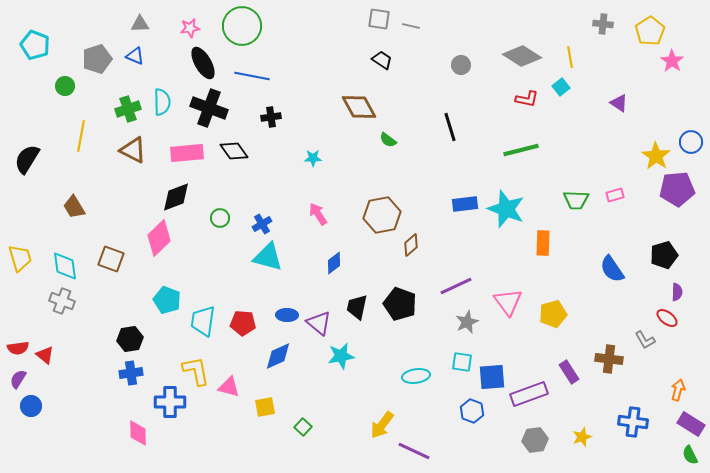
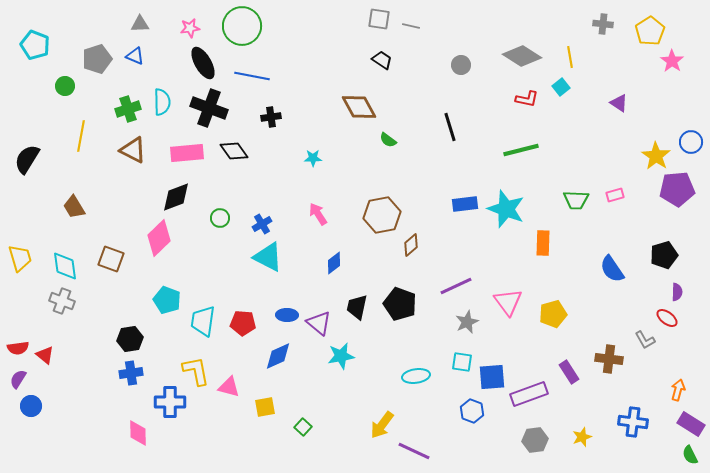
cyan triangle at (268, 257): rotated 12 degrees clockwise
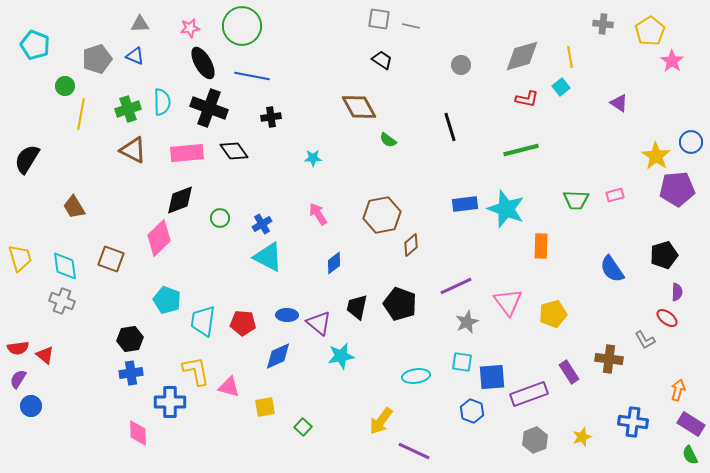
gray diamond at (522, 56): rotated 48 degrees counterclockwise
yellow line at (81, 136): moved 22 px up
black diamond at (176, 197): moved 4 px right, 3 px down
orange rectangle at (543, 243): moved 2 px left, 3 px down
yellow arrow at (382, 425): moved 1 px left, 4 px up
gray hexagon at (535, 440): rotated 15 degrees counterclockwise
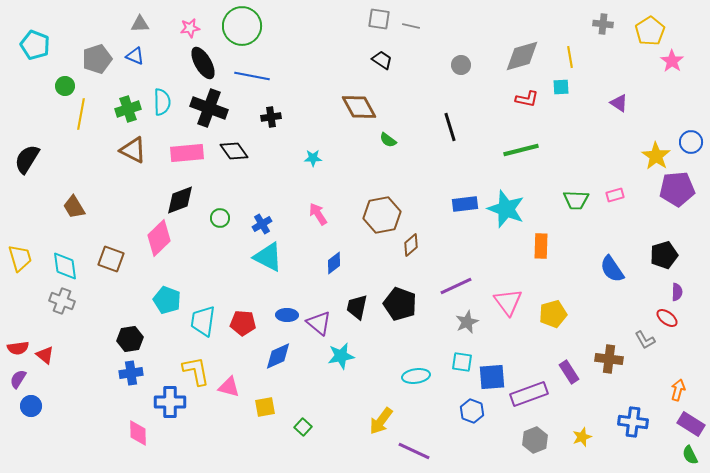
cyan square at (561, 87): rotated 36 degrees clockwise
